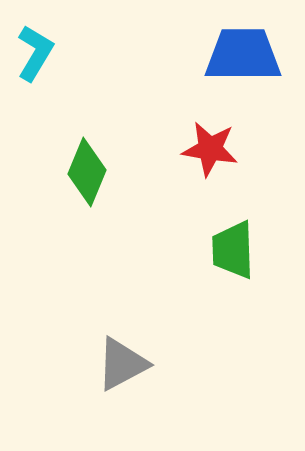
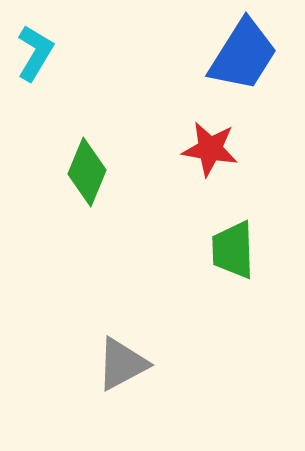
blue trapezoid: rotated 122 degrees clockwise
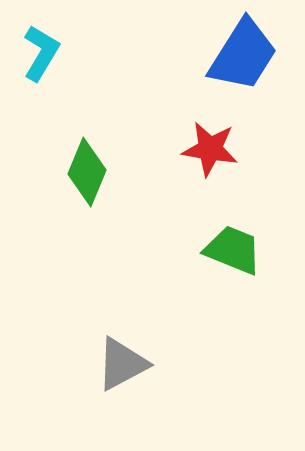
cyan L-shape: moved 6 px right
green trapezoid: rotated 114 degrees clockwise
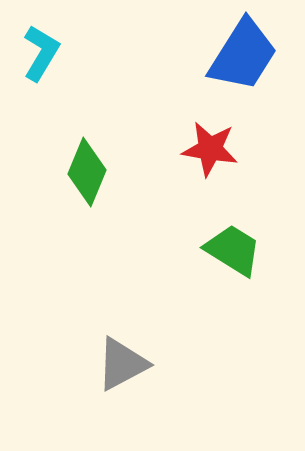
green trapezoid: rotated 10 degrees clockwise
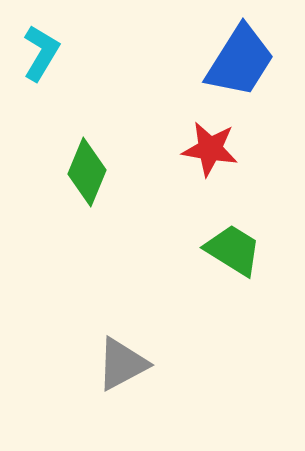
blue trapezoid: moved 3 px left, 6 px down
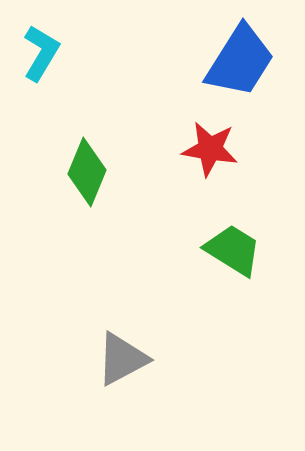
gray triangle: moved 5 px up
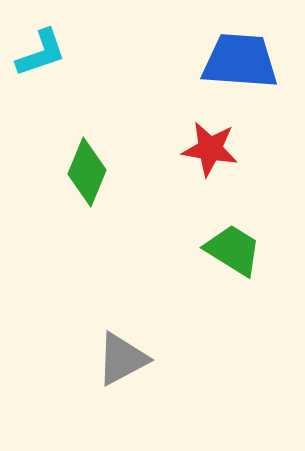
cyan L-shape: rotated 40 degrees clockwise
blue trapezoid: rotated 118 degrees counterclockwise
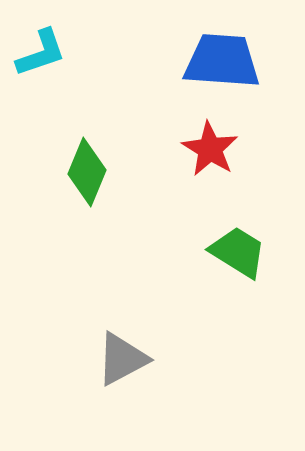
blue trapezoid: moved 18 px left
red star: rotated 22 degrees clockwise
green trapezoid: moved 5 px right, 2 px down
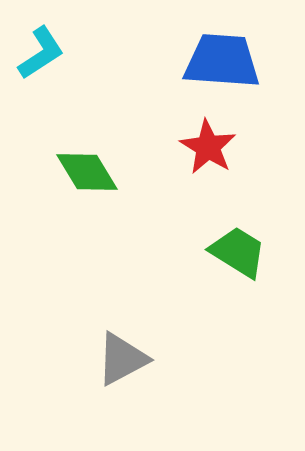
cyan L-shape: rotated 14 degrees counterclockwise
red star: moved 2 px left, 2 px up
green diamond: rotated 54 degrees counterclockwise
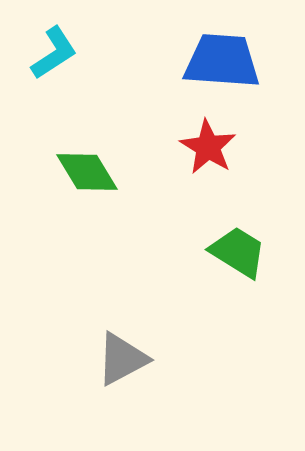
cyan L-shape: moved 13 px right
